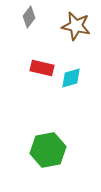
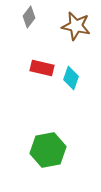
cyan diamond: rotated 55 degrees counterclockwise
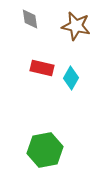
gray diamond: moved 1 px right, 2 px down; rotated 45 degrees counterclockwise
cyan diamond: rotated 10 degrees clockwise
green hexagon: moved 3 px left
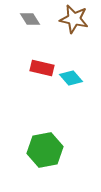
gray diamond: rotated 25 degrees counterclockwise
brown star: moved 2 px left, 7 px up
cyan diamond: rotated 70 degrees counterclockwise
